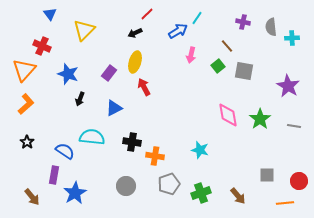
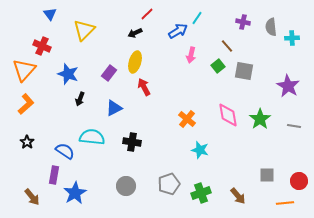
orange cross at (155, 156): moved 32 px right, 37 px up; rotated 30 degrees clockwise
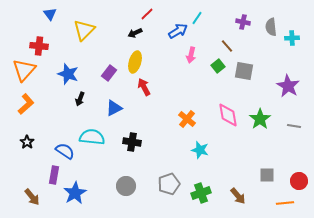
red cross at (42, 46): moved 3 px left; rotated 18 degrees counterclockwise
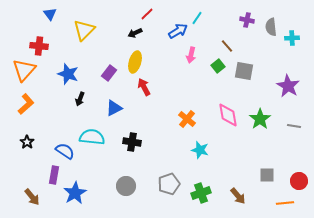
purple cross at (243, 22): moved 4 px right, 2 px up
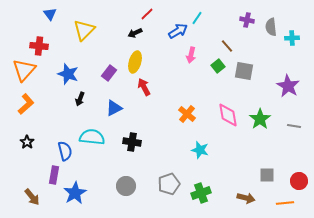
orange cross at (187, 119): moved 5 px up
blue semicircle at (65, 151): rotated 42 degrees clockwise
brown arrow at (238, 196): moved 8 px right, 2 px down; rotated 36 degrees counterclockwise
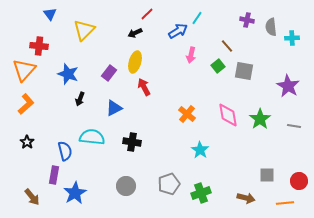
cyan star at (200, 150): rotated 18 degrees clockwise
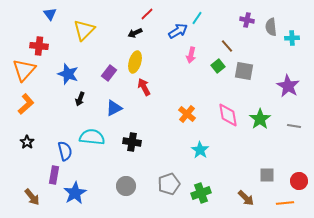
brown arrow at (246, 198): rotated 30 degrees clockwise
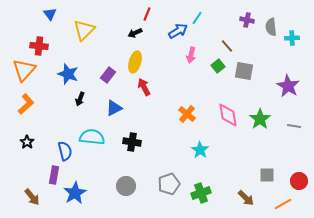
red line at (147, 14): rotated 24 degrees counterclockwise
purple rectangle at (109, 73): moved 1 px left, 2 px down
orange line at (285, 203): moved 2 px left, 1 px down; rotated 24 degrees counterclockwise
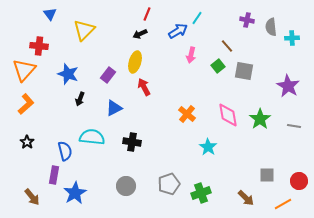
black arrow at (135, 33): moved 5 px right, 1 px down
cyan star at (200, 150): moved 8 px right, 3 px up
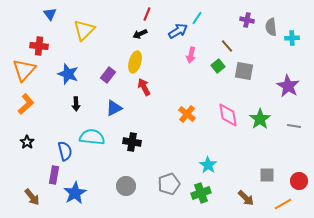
black arrow at (80, 99): moved 4 px left, 5 px down; rotated 24 degrees counterclockwise
cyan star at (208, 147): moved 18 px down
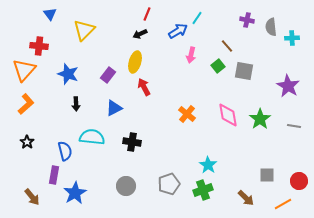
green cross at (201, 193): moved 2 px right, 3 px up
